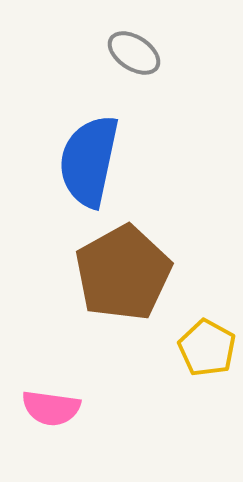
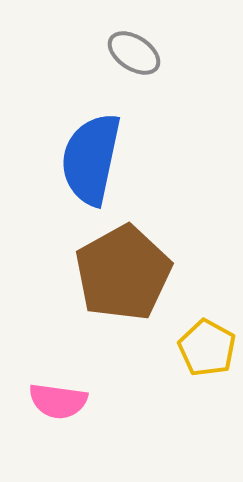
blue semicircle: moved 2 px right, 2 px up
pink semicircle: moved 7 px right, 7 px up
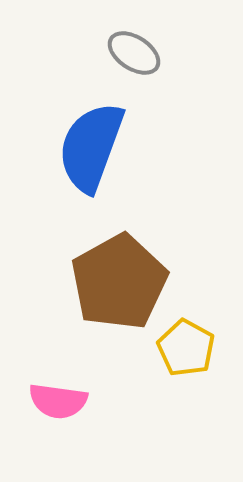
blue semicircle: moved 12 px up; rotated 8 degrees clockwise
brown pentagon: moved 4 px left, 9 px down
yellow pentagon: moved 21 px left
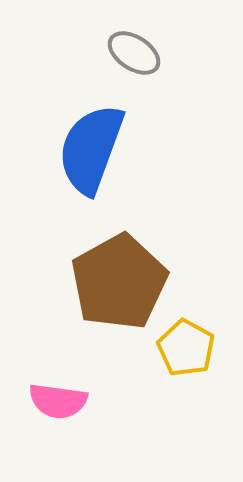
blue semicircle: moved 2 px down
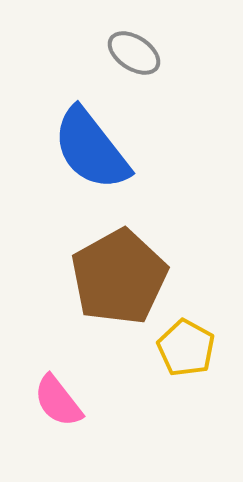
blue semicircle: rotated 58 degrees counterclockwise
brown pentagon: moved 5 px up
pink semicircle: rotated 44 degrees clockwise
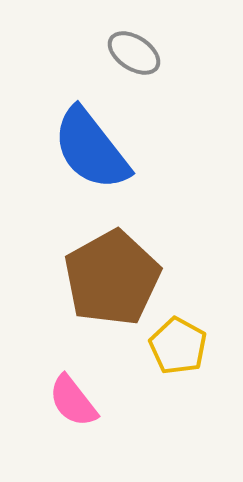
brown pentagon: moved 7 px left, 1 px down
yellow pentagon: moved 8 px left, 2 px up
pink semicircle: moved 15 px right
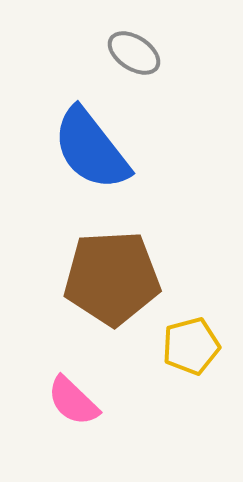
brown pentagon: rotated 26 degrees clockwise
yellow pentagon: moved 13 px right; rotated 28 degrees clockwise
pink semicircle: rotated 8 degrees counterclockwise
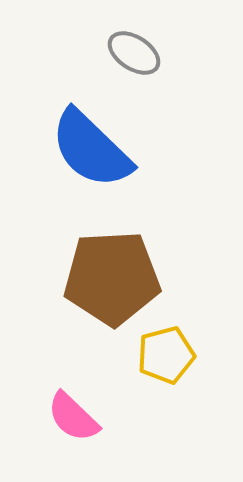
blue semicircle: rotated 8 degrees counterclockwise
yellow pentagon: moved 25 px left, 9 px down
pink semicircle: moved 16 px down
